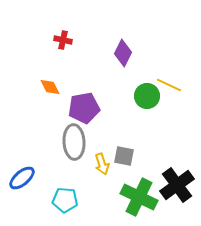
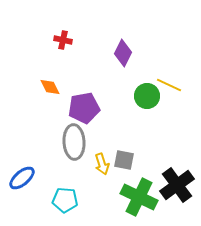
gray square: moved 4 px down
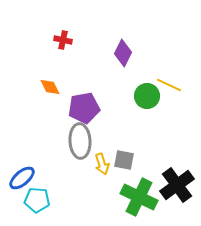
gray ellipse: moved 6 px right, 1 px up
cyan pentagon: moved 28 px left
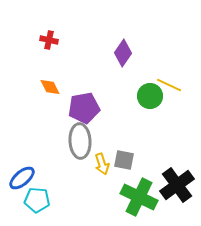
red cross: moved 14 px left
purple diamond: rotated 8 degrees clockwise
green circle: moved 3 px right
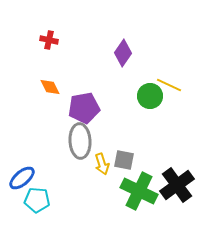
green cross: moved 6 px up
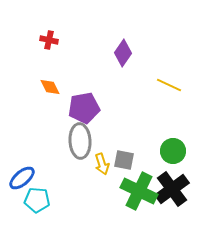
green circle: moved 23 px right, 55 px down
black cross: moved 5 px left, 4 px down
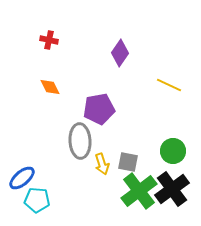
purple diamond: moved 3 px left
purple pentagon: moved 15 px right, 1 px down
gray square: moved 4 px right, 2 px down
green cross: rotated 27 degrees clockwise
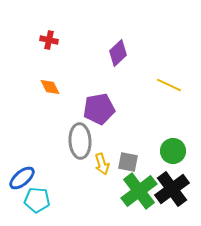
purple diamond: moved 2 px left; rotated 12 degrees clockwise
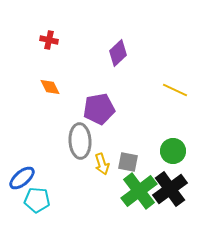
yellow line: moved 6 px right, 5 px down
black cross: moved 2 px left
